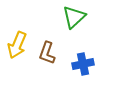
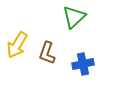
yellow arrow: rotated 8 degrees clockwise
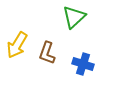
blue cross: rotated 30 degrees clockwise
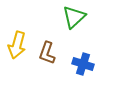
yellow arrow: rotated 16 degrees counterclockwise
